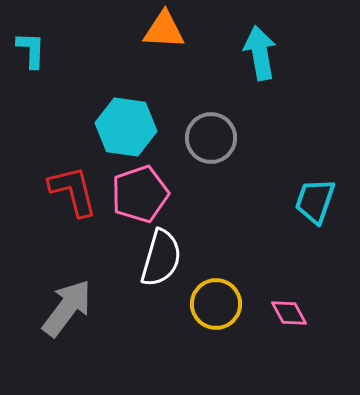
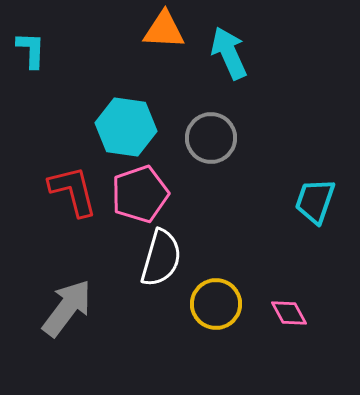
cyan arrow: moved 31 px left; rotated 14 degrees counterclockwise
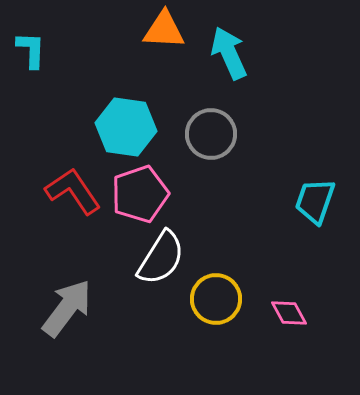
gray circle: moved 4 px up
red L-shape: rotated 20 degrees counterclockwise
white semicircle: rotated 16 degrees clockwise
yellow circle: moved 5 px up
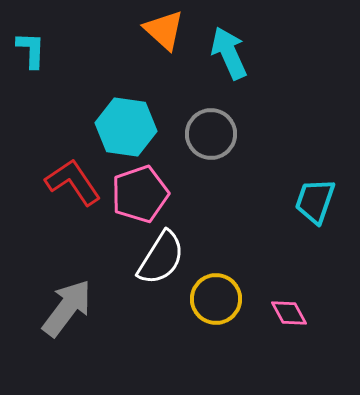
orange triangle: rotated 39 degrees clockwise
red L-shape: moved 9 px up
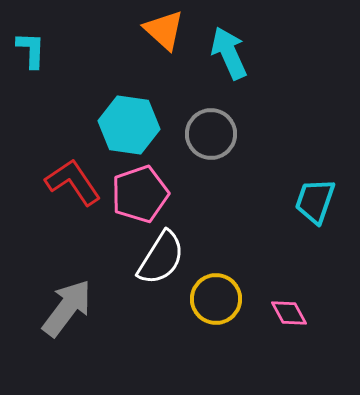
cyan hexagon: moved 3 px right, 2 px up
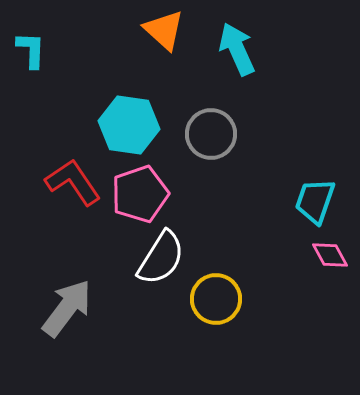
cyan arrow: moved 8 px right, 4 px up
pink diamond: moved 41 px right, 58 px up
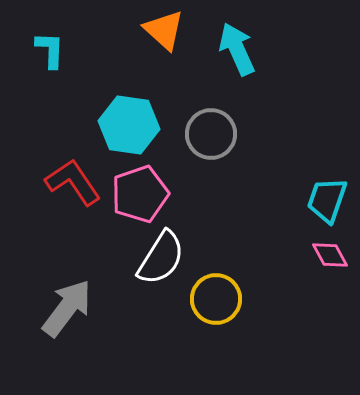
cyan L-shape: moved 19 px right
cyan trapezoid: moved 12 px right, 1 px up
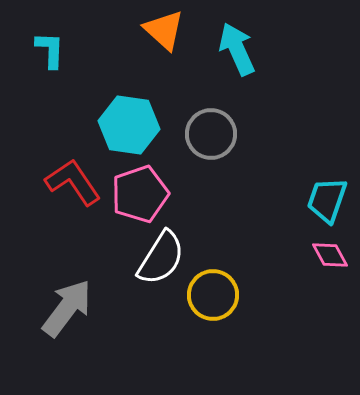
yellow circle: moved 3 px left, 4 px up
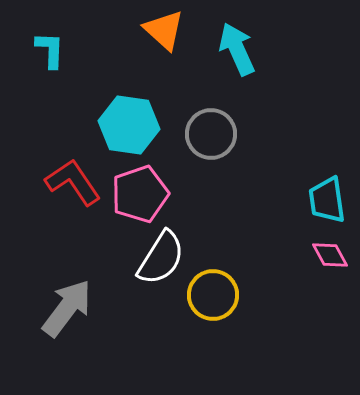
cyan trapezoid: rotated 27 degrees counterclockwise
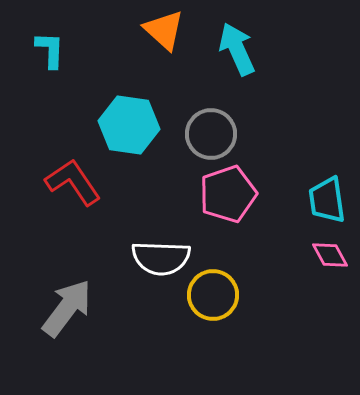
pink pentagon: moved 88 px right
white semicircle: rotated 60 degrees clockwise
